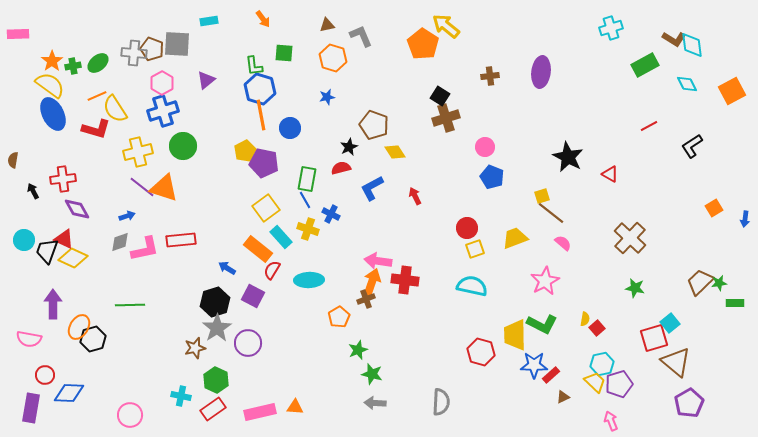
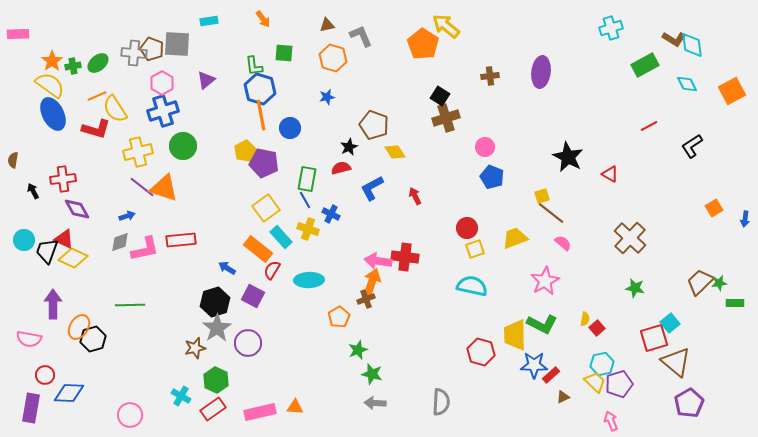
red cross at (405, 280): moved 23 px up
cyan cross at (181, 396): rotated 18 degrees clockwise
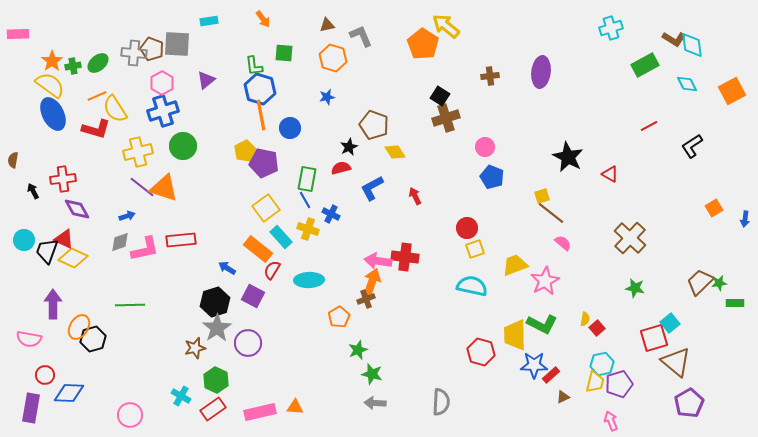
yellow trapezoid at (515, 238): moved 27 px down
yellow trapezoid at (595, 382): rotated 60 degrees clockwise
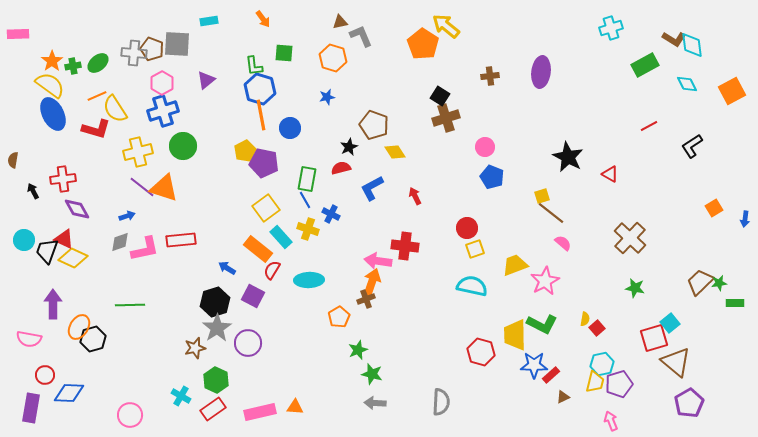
brown triangle at (327, 25): moved 13 px right, 3 px up
red cross at (405, 257): moved 11 px up
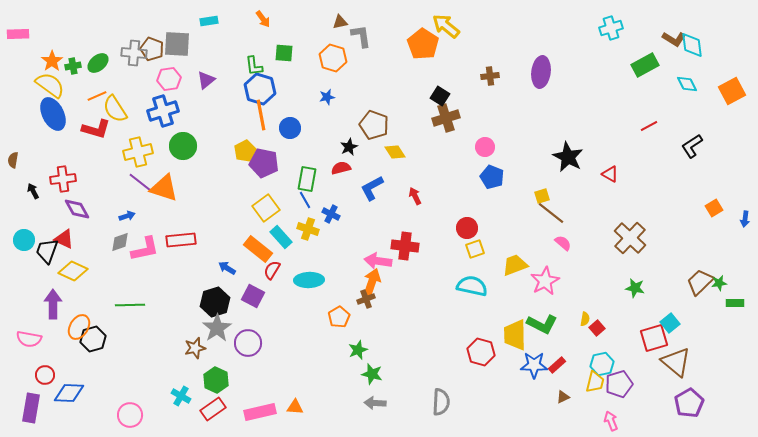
gray L-shape at (361, 36): rotated 15 degrees clockwise
pink hexagon at (162, 83): moved 7 px right, 4 px up; rotated 20 degrees clockwise
purple line at (142, 187): moved 1 px left, 4 px up
yellow diamond at (73, 258): moved 13 px down
red rectangle at (551, 375): moved 6 px right, 10 px up
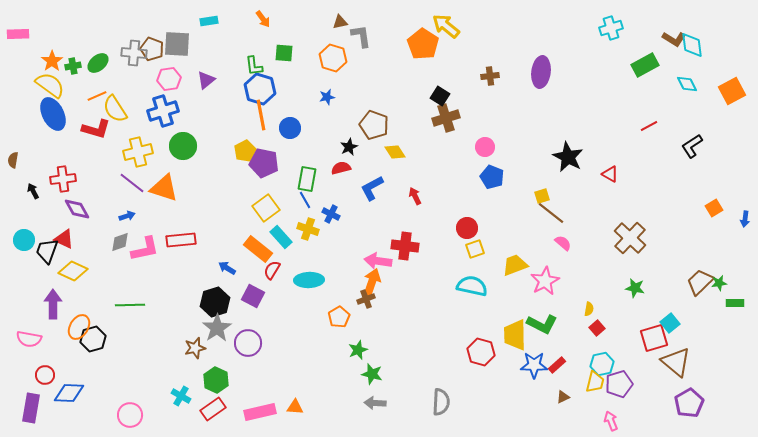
purple line at (141, 183): moved 9 px left
yellow semicircle at (585, 319): moved 4 px right, 10 px up
